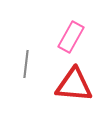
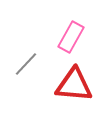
gray line: rotated 36 degrees clockwise
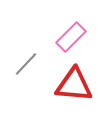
pink rectangle: rotated 16 degrees clockwise
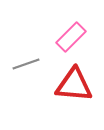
gray line: rotated 28 degrees clockwise
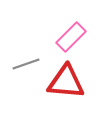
red triangle: moved 8 px left, 3 px up
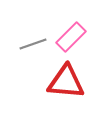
gray line: moved 7 px right, 20 px up
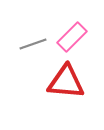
pink rectangle: moved 1 px right
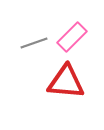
gray line: moved 1 px right, 1 px up
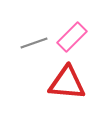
red triangle: moved 1 px right, 1 px down
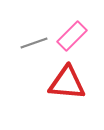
pink rectangle: moved 1 px up
